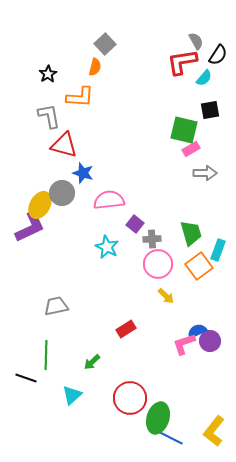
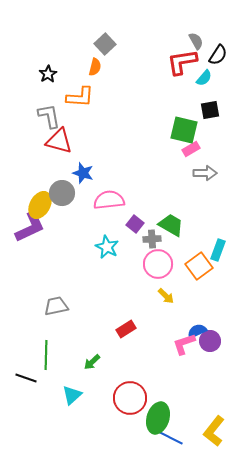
red triangle: moved 5 px left, 4 px up
green trapezoid: moved 20 px left, 8 px up; rotated 44 degrees counterclockwise
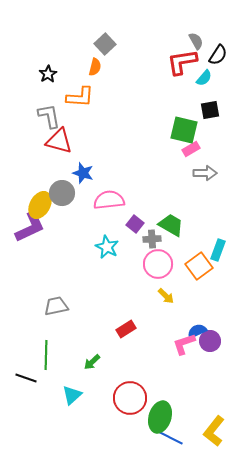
green ellipse: moved 2 px right, 1 px up
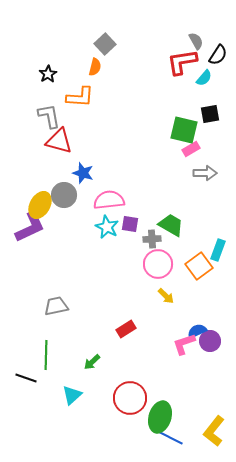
black square: moved 4 px down
gray circle: moved 2 px right, 2 px down
purple square: moved 5 px left; rotated 30 degrees counterclockwise
cyan star: moved 20 px up
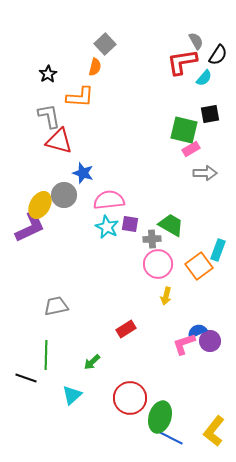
yellow arrow: rotated 60 degrees clockwise
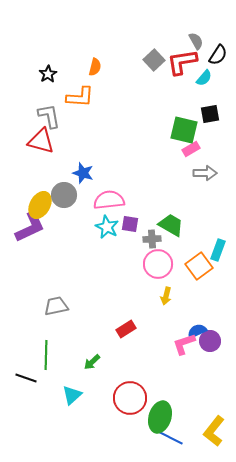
gray square: moved 49 px right, 16 px down
red triangle: moved 18 px left
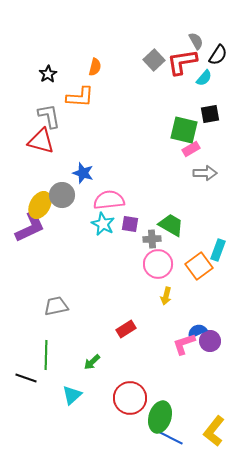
gray circle: moved 2 px left
cyan star: moved 4 px left, 3 px up
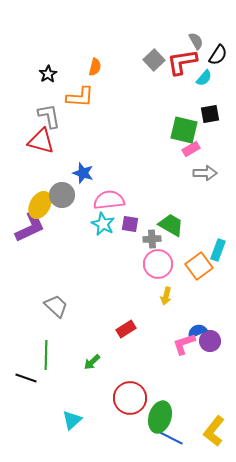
gray trapezoid: rotated 55 degrees clockwise
cyan triangle: moved 25 px down
